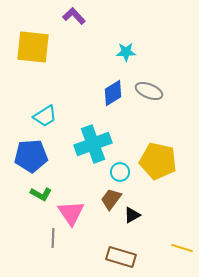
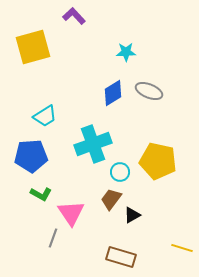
yellow square: rotated 21 degrees counterclockwise
gray line: rotated 18 degrees clockwise
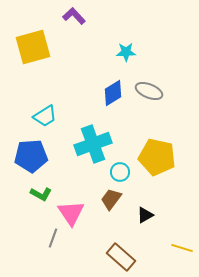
yellow pentagon: moved 1 px left, 4 px up
black triangle: moved 13 px right
brown rectangle: rotated 24 degrees clockwise
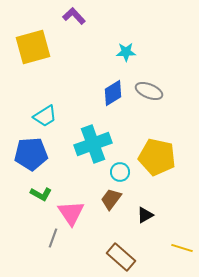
blue pentagon: moved 2 px up
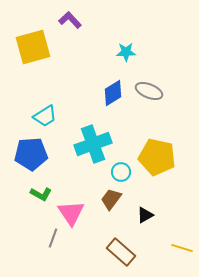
purple L-shape: moved 4 px left, 4 px down
cyan circle: moved 1 px right
brown rectangle: moved 5 px up
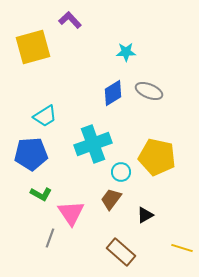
gray line: moved 3 px left
